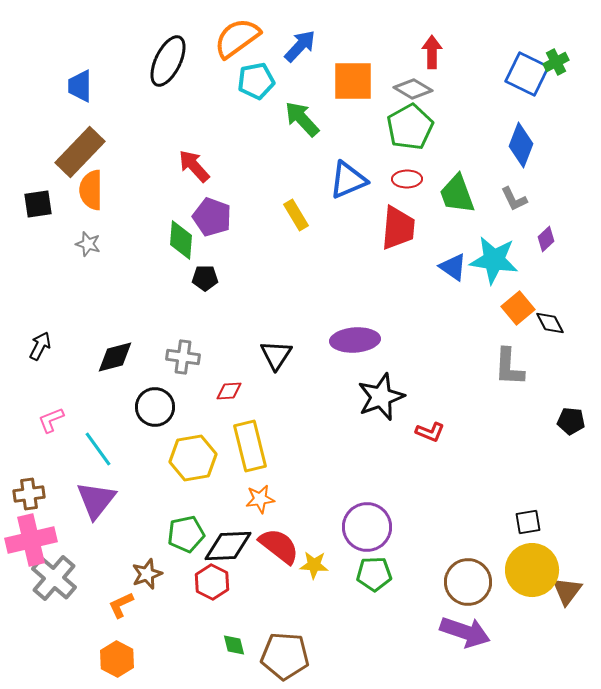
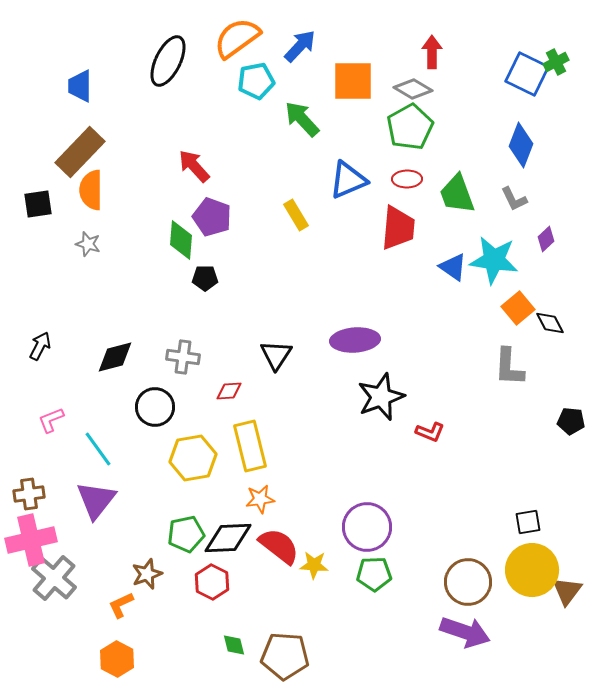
black diamond at (228, 546): moved 8 px up
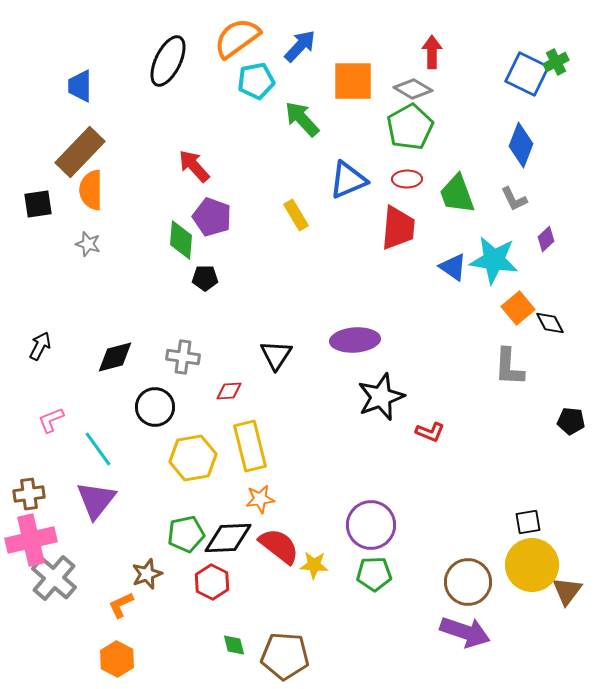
purple circle at (367, 527): moved 4 px right, 2 px up
yellow circle at (532, 570): moved 5 px up
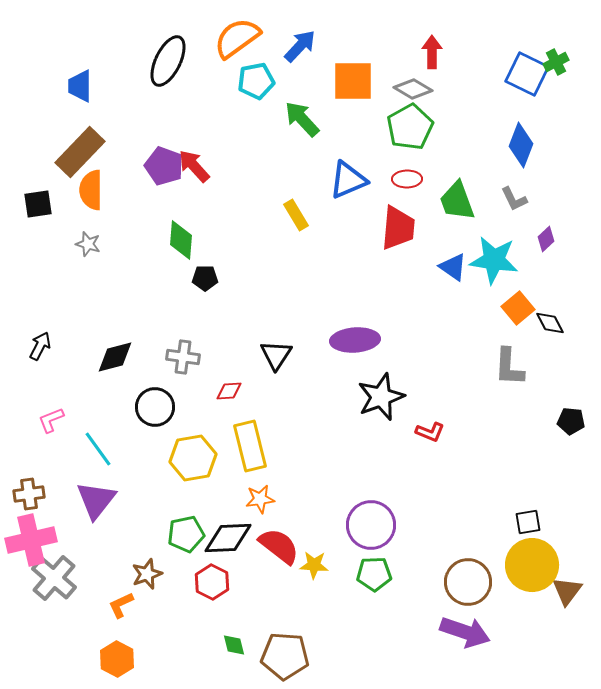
green trapezoid at (457, 194): moved 7 px down
purple pentagon at (212, 217): moved 48 px left, 51 px up
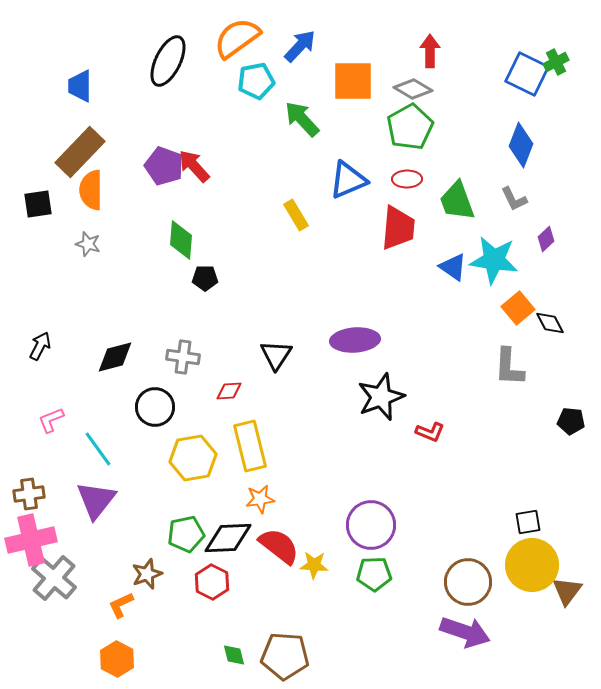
red arrow at (432, 52): moved 2 px left, 1 px up
green diamond at (234, 645): moved 10 px down
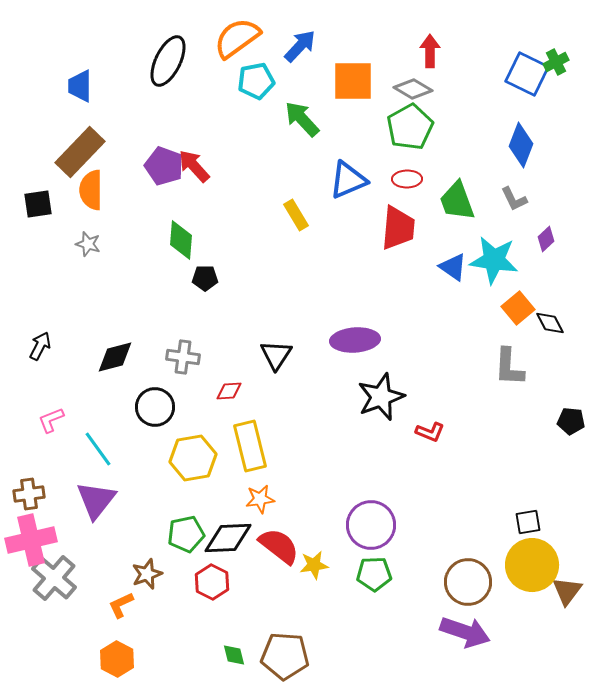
yellow star at (314, 565): rotated 12 degrees counterclockwise
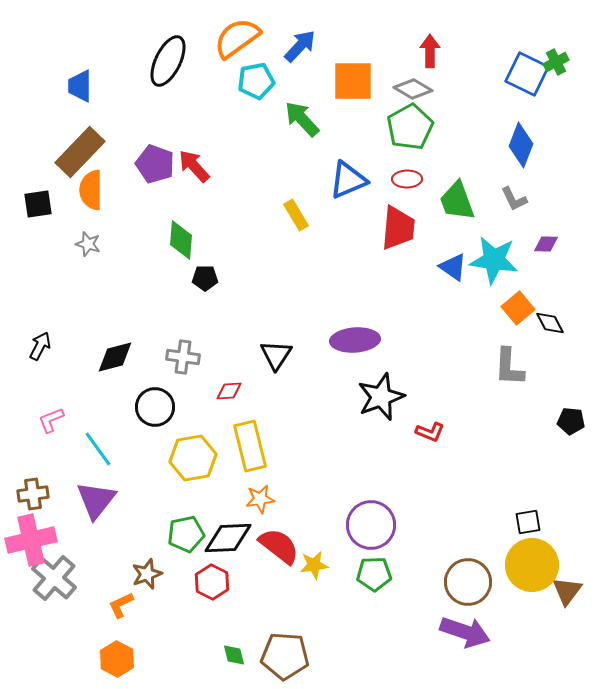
purple pentagon at (164, 166): moved 9 px left, 2 px up
purple diamond at (546, 239): moved 5 px down; rotated 45 degrees clockwise
brown cross at (29, 494): moved 4 px right
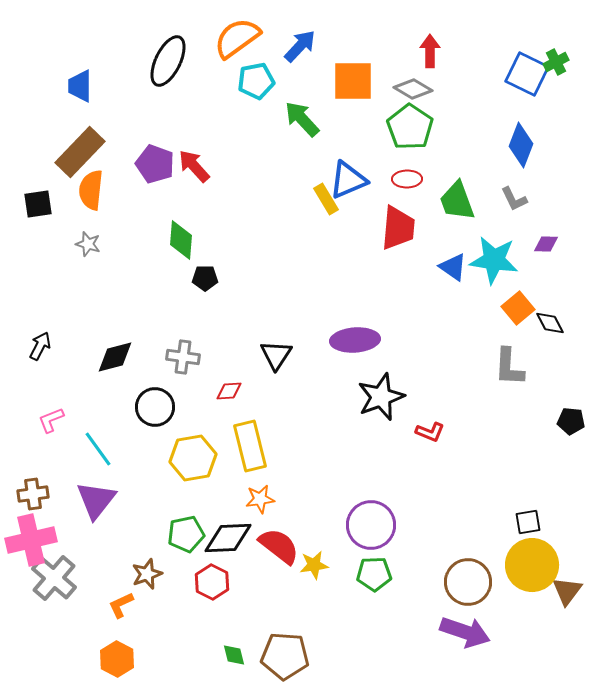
green pentagon at (410, 127): rotated 9 degrees counterclockwise
orange semicircle at (91, 190): rotated 6 degrees clockwise
yellow rectangle at (296, 215): moved 30 px right, 16 px up
